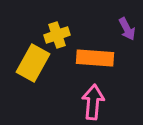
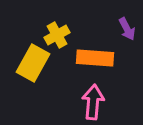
yellow cross: rotated 10 degrees counterclockwise
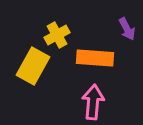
yellow rectangle: moved 3 px down
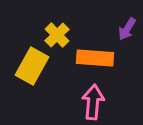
purple arrow: rotated 60 degrees clockwise
yellow cross: rotated 15 degrees counterclockwise
yellow rectangle: moved 1 px left
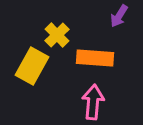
purple arrow: moved 8 px left, 13 px up
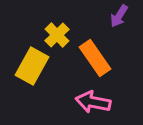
orange rectangle: rotated 51 degrees clockwise
pink arrow: rotated 84 degrees counterclockwise
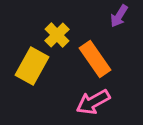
orange rectangle: moved 1 px down
pink arrow: rotated 40 degrees counterclockwise
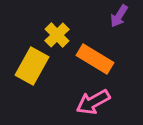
orange rectangle: rotated 24 degrees counterclockwise
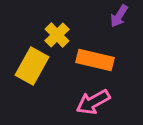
orange rectangle: moved 1 px down; rotated 18 degrees counterclockwise
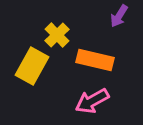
pink arrow: moved 1 px left, 1 px up
